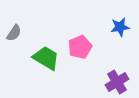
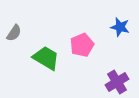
blue star: rotated 24 degrees clockwise
pink pentagon: moved 2 px right, 2 px up
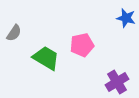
blue star: moved 6 px right, 9 px up
pink pentagon: rotated 10 degrees clockwise
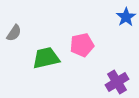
blue star: moved 1 px up; rotated 24 degrees clockwise
green trapezoid: rotated 44 degrees counterclockwise
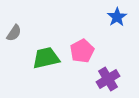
blue star: moved 9 px left
pink pentagon: moved 6 px down; rotated 15 degrees counterclockwise
purple cross: moved 9 px left, 3 px up
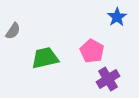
gray semicircle: moved 1 px left, 2 px up
pink pentagon: moved 10 px right; rotated 15 degrees counterclockwise
green trapezoid: moved 1 px left
